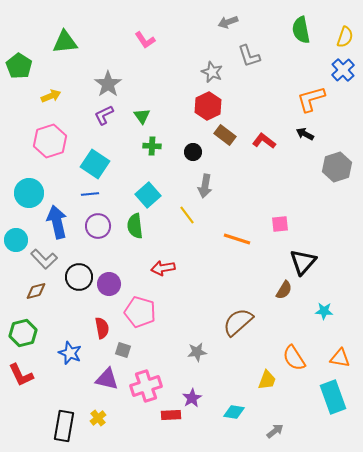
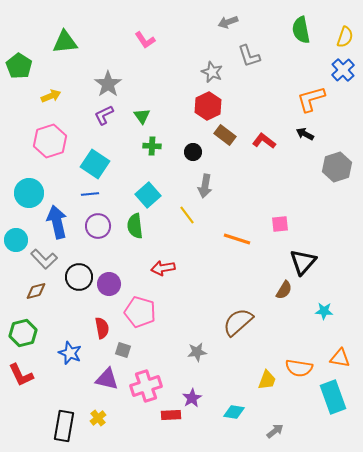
orange semicircle at (294, 358): moved 5 px right, 10 px down; rotated 48 degrees counterclockwise
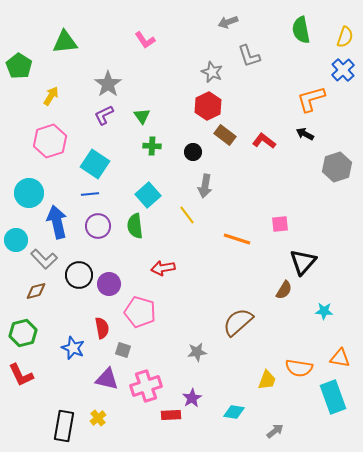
yellow arrow at (51, 96): rotated 36 degrees counterclockwise
black circle at (79, 277): moved 2 px up
blue star at (70, 353): moved 3 px right, 5 px up
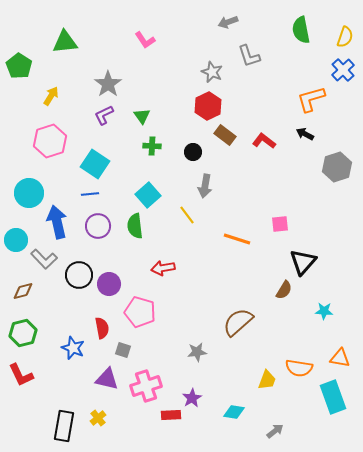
brown diamond at (36, 291): moved 13 px left
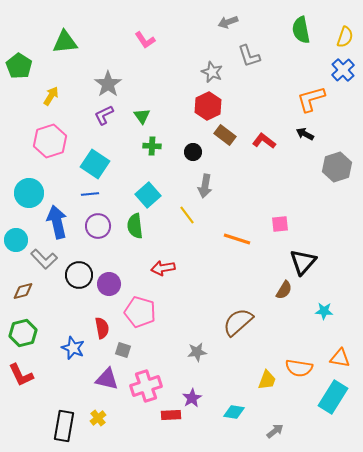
cyan rectangle at (333, 397): rotated 52 degrees clockwise
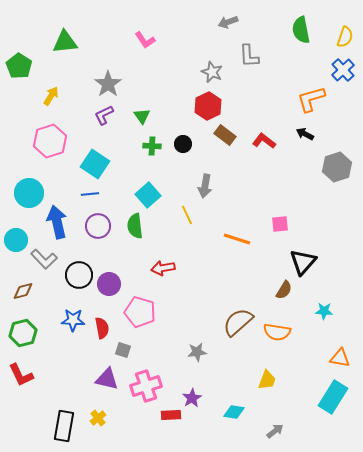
gray L-shape at (249, 56): rotated 15 degrees clockwise
black circle at (193, 152): moved 10 px left, 8 px up
yellow line at (187, 215): rotated 12 degrees clockwise
blue star at (73, 348): moved 28 px up; rotated 20 degrees counterclockwise
orange semicircle at (299, 368): moved 22 px left, 36 px up
